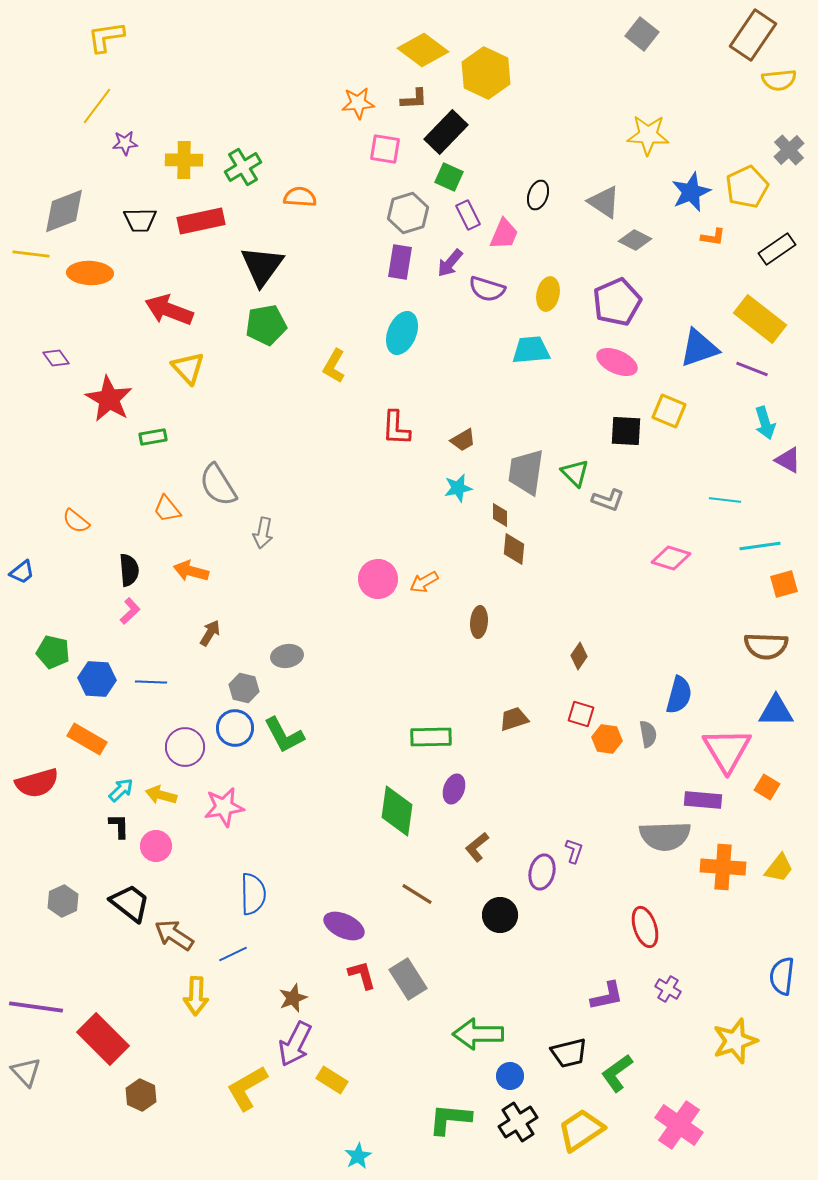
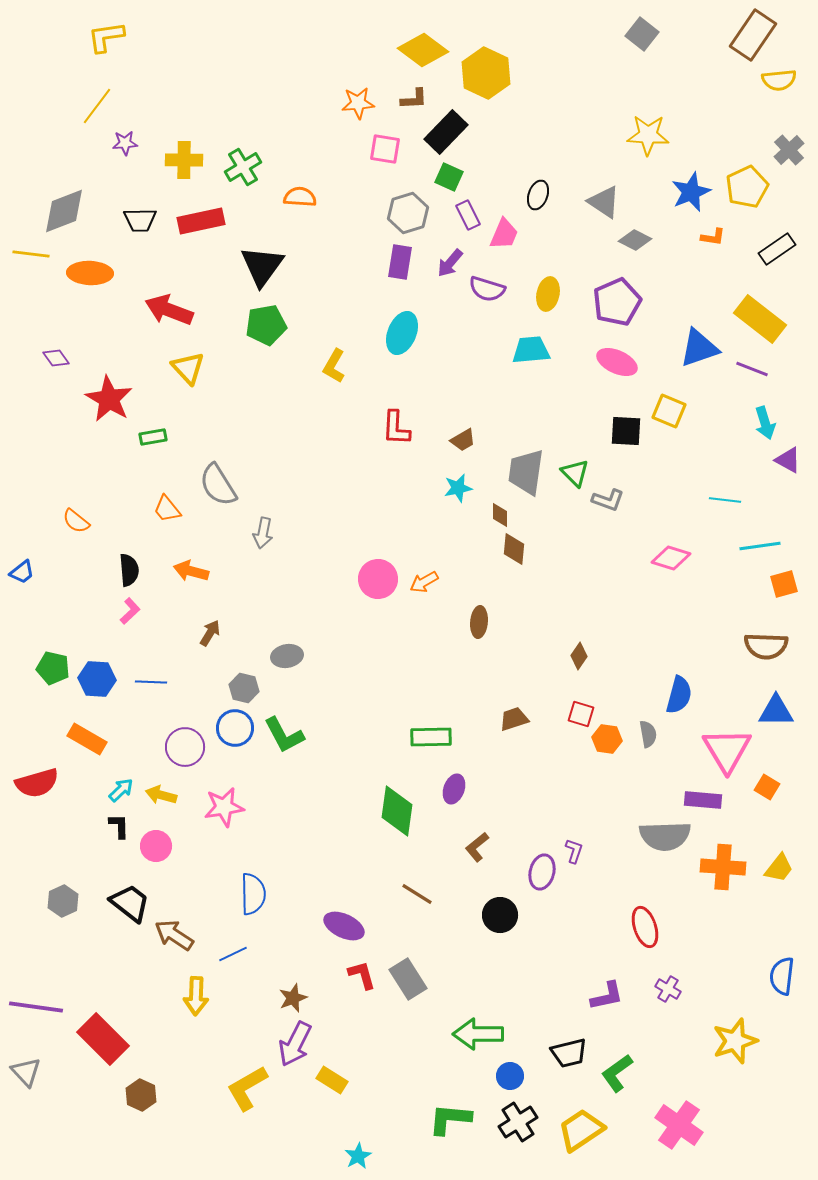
green pentagon at (53, 652): moved 16 px down
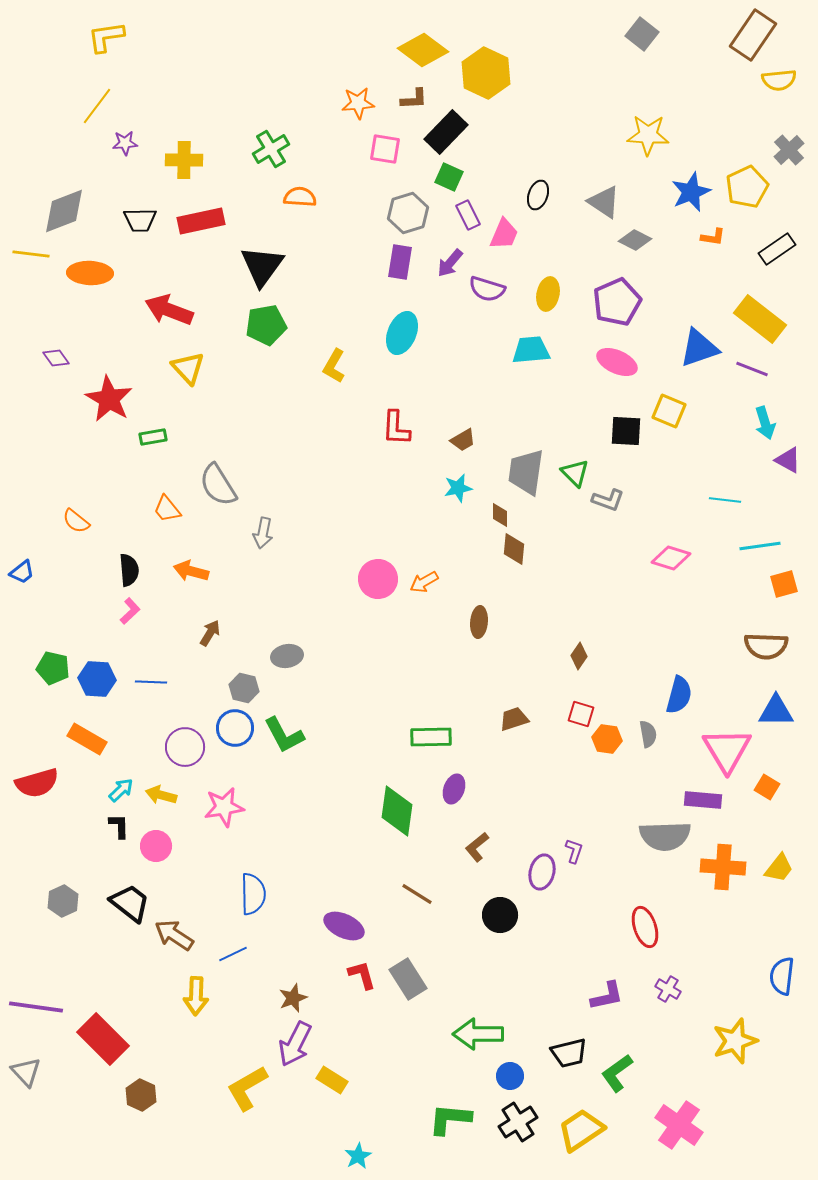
green cross at (243, 167): moved 28 px right, 18 px up
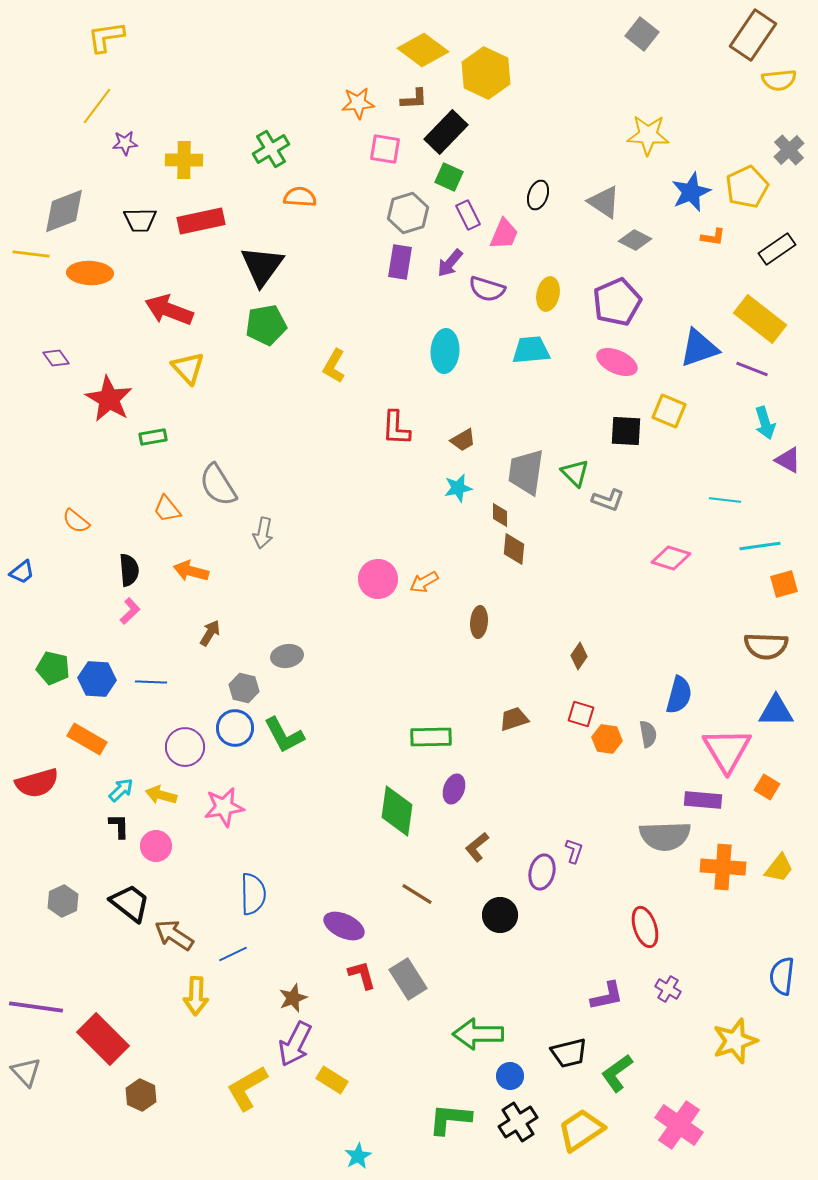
cyan ellipse at (402, 333): moved 43 px right, 18 px down; rotated 18 degrees counterclockwise
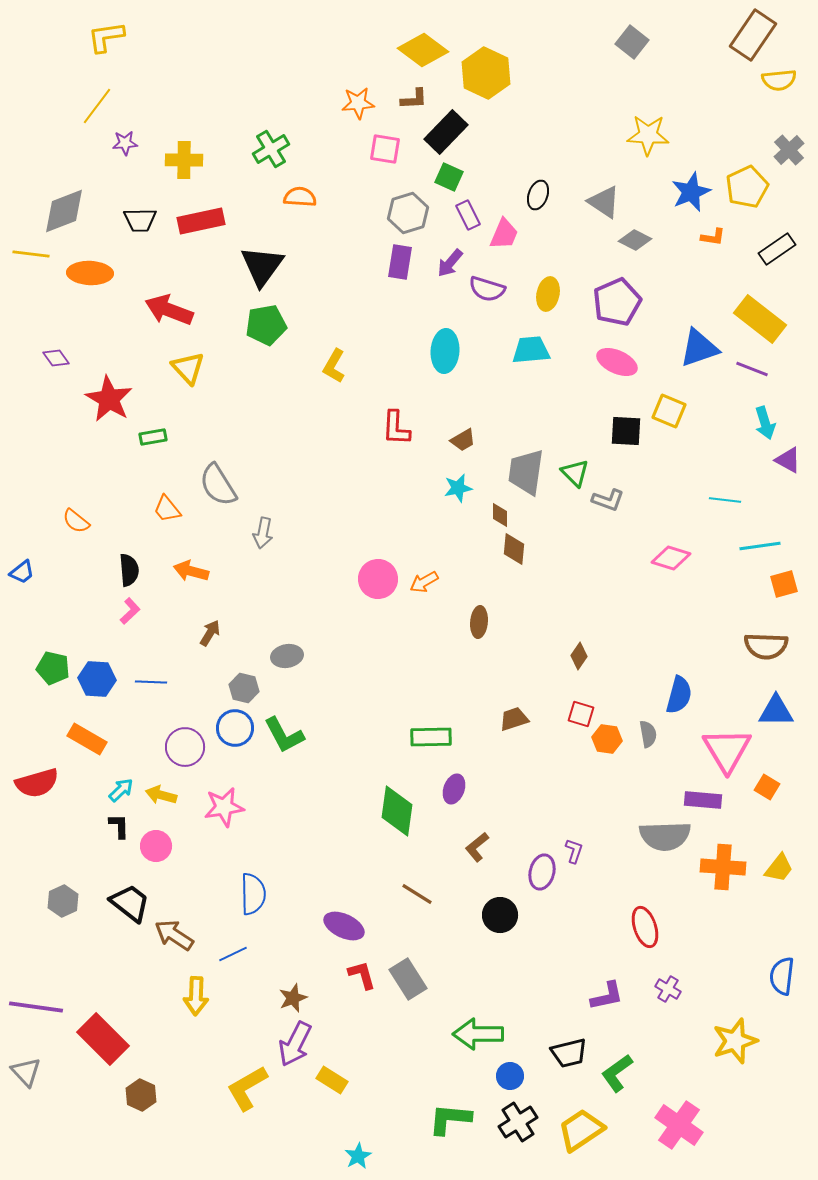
gray square at (642, 34): moved 10 px left, 8 px down
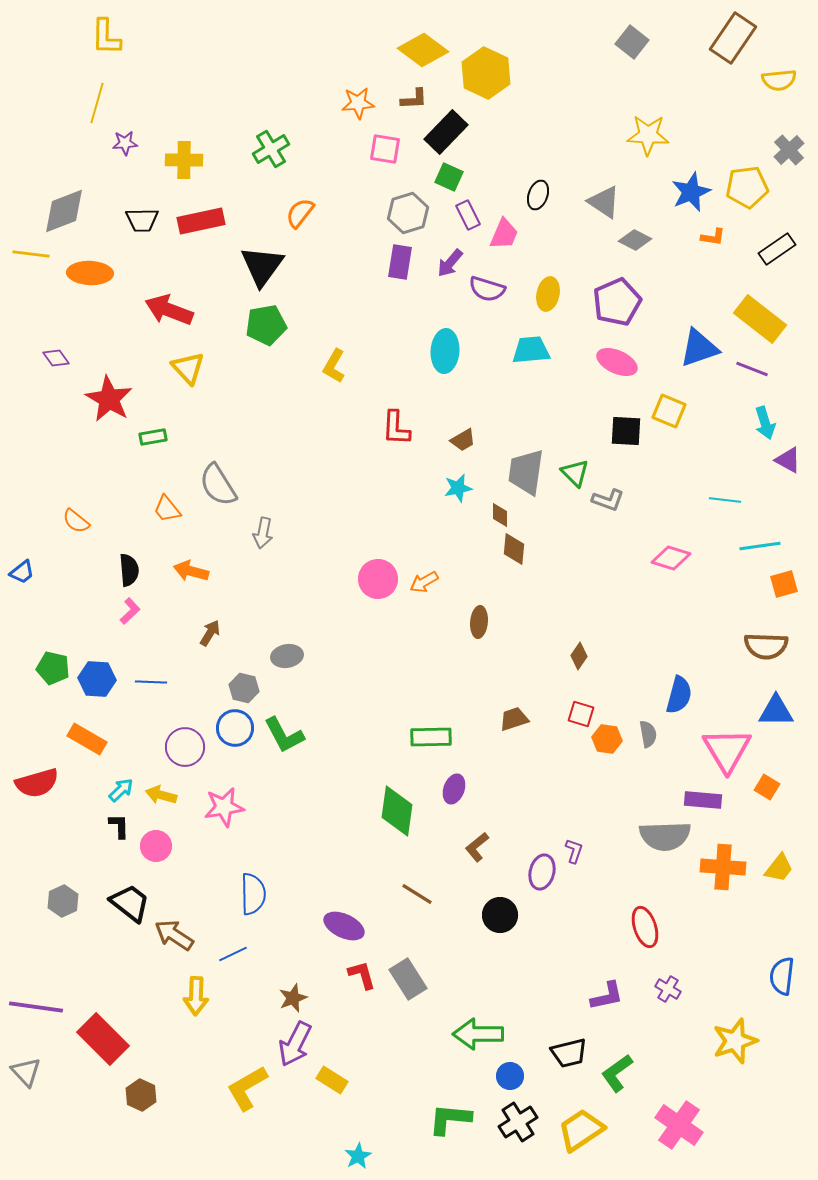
brown rectangle at (753, 35): moved 20 px left, 3 px down
yellow L-shape at (106, 37): rotated 81 degrees counterclockwise
yellow line at (97, 106): moved 3 px up; rotated 21 degrees counterclockwise
yellow pentagon at (747, 187): rotated 18 degrees clockwise
orange semicircle at (300, 197): moved 16 px down; rotated 56 degrees counterclockwise
black trapezoid at (140, 220): moved 2 px right
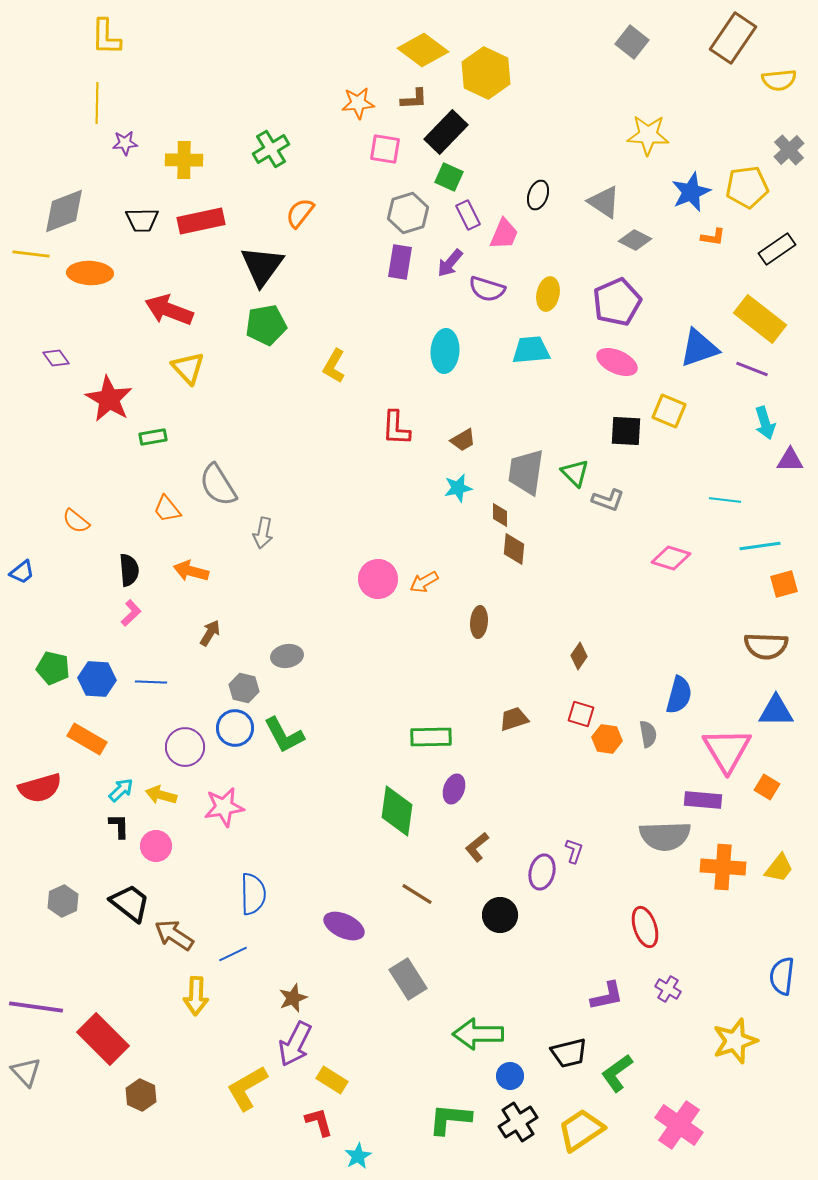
yellow line at (97, 103): rotated 15 degrees counterclockwise
purple triangle at (788, 460): moved 2 px right; rotated 28 degrees counterclockwise
pink L-shape at (130, 611): moved 1 px right, 2 px down
red semicircle at (37, 783): moved 3 px right, 5 px down
red L-shape at (362, 975): moved 43 px left, 147 px down
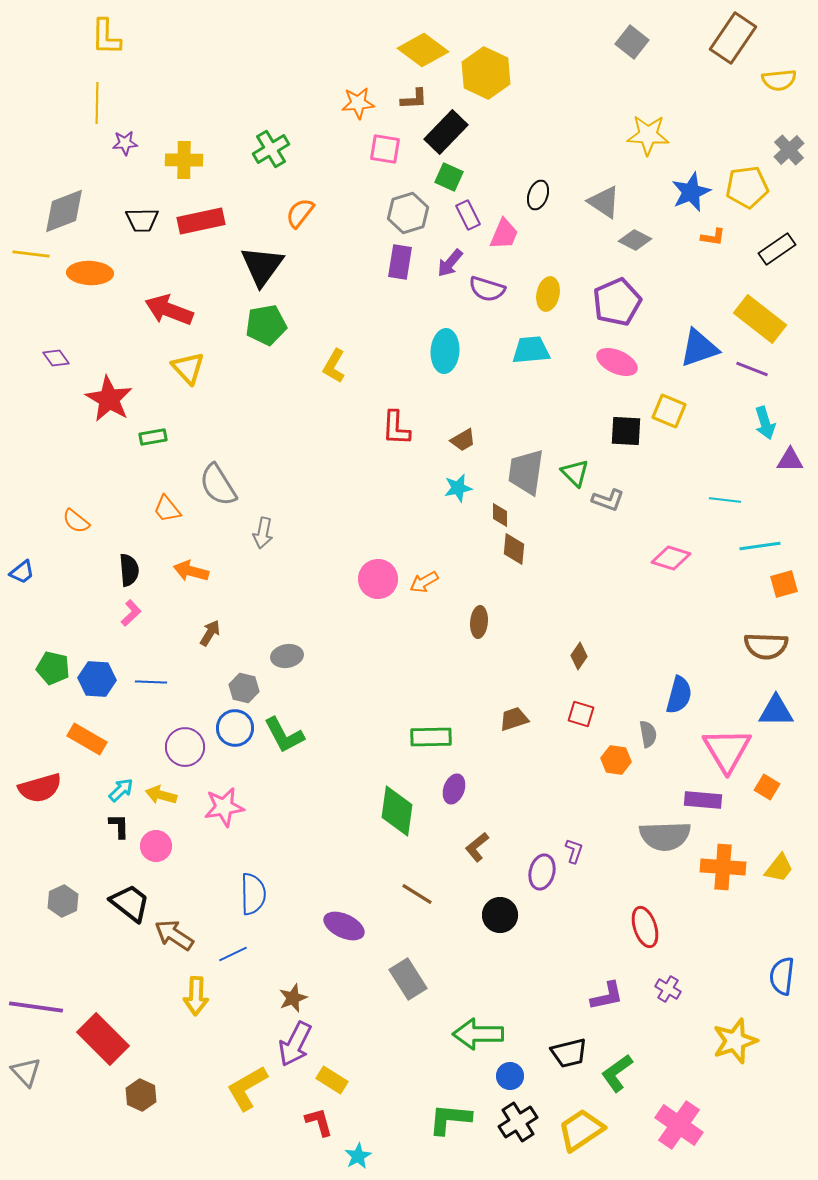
orange hexagon at (607, 739): moved 9 px right, 21 px down
